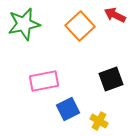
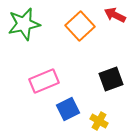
pink rectangle: rotated 12 degrees counterclockwise
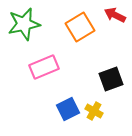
orange square: moved 1 px down; rotated 12 degrees clockwise
pink rectangle: moved 14 px up
yellow cross: moved 5 px left, 10 px up
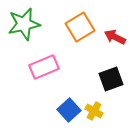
red arrow: moved 22 px down
blue square: moved 1 px right, 1 px down; rotated 15 degrees counterclockwise
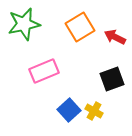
pink rectangle: moved 4 px down
black square: moved 1 px right
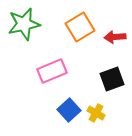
red arrow: rotated 30 degrees counterclockwise
pink rectangle: moved 8 px right
yellow cross: moved 2 px right, 2 px down
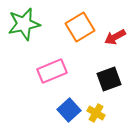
red arrow: rotated 25 degrees counterclockwise
black square: moved 3 px left
